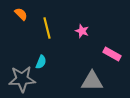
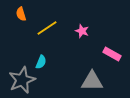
orange semicircle: rotated 152 degrees counterclockwise
yellow line: rotated 70 degrees clockwise
gray star: moved 1 px down; rotated 20 degrees counterclockwise
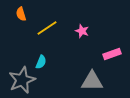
pink rectangle: rotated 48 degrees counterclockwise
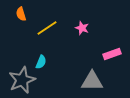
pink star: moved 3 px up
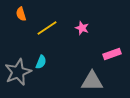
gray star: moved 4 px left, 8 px up
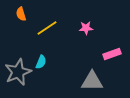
pink star: moved 4 px right; rotated 24 degrees counterclockwise
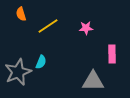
yellow line: moved 1 px right, 2 px up
pink rectangle: rotated 72 degrees counterclockwise
gray triangle: moved 1 px right
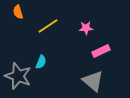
orange semicircle: moved 3 px left, 2 px up
pink rectangle: moved 11 px left, 3 px up; rotated 66 degrees clockwise
gray star: moved 4 px down; rotated 28 degrees counterclockwise
gray triangle: rotated 40 degrees clockwise
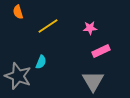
pink star: moved 4 px right
gray triangle: rotated 20 degrees clockwise
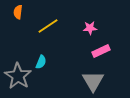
orange semicircle: rotated 24 degrees clockwise
gray star: rotated 12 degrees clockwise
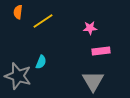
yellow line: moved 5 px left, 5 px up
pink rectangle: rotated 18 degrees clockwise
gray star: rotated 16 degrees counterclockwise
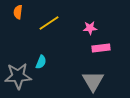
yellow line: moved 6 px right, 2 px down
pink rectangle: moved 3 px up
gray star: rotated 20 degrees counterclockwise
